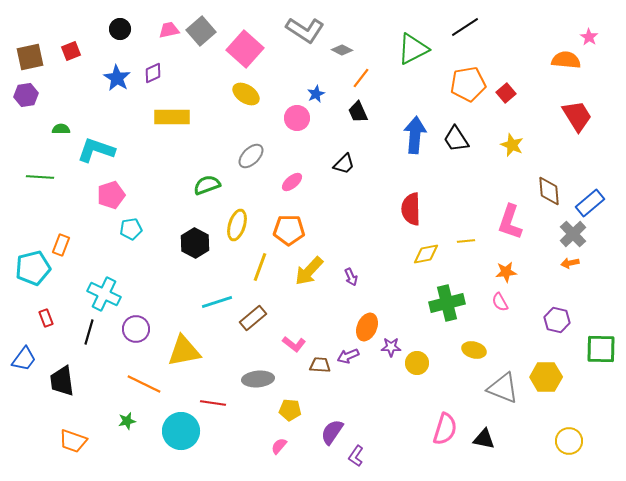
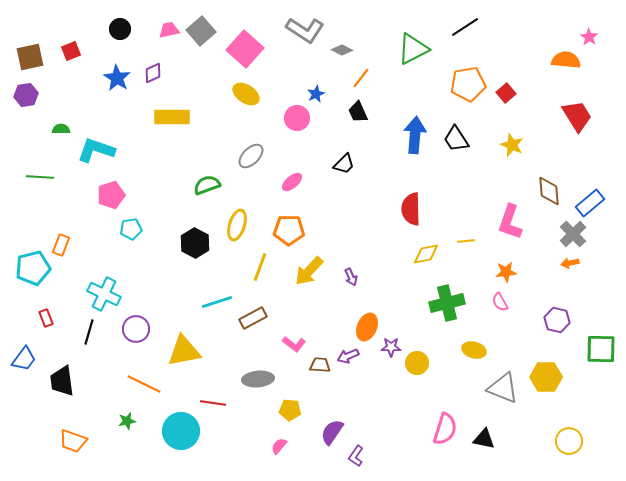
brown rectangle at (253, 318): rotated 12 degrees clockwise
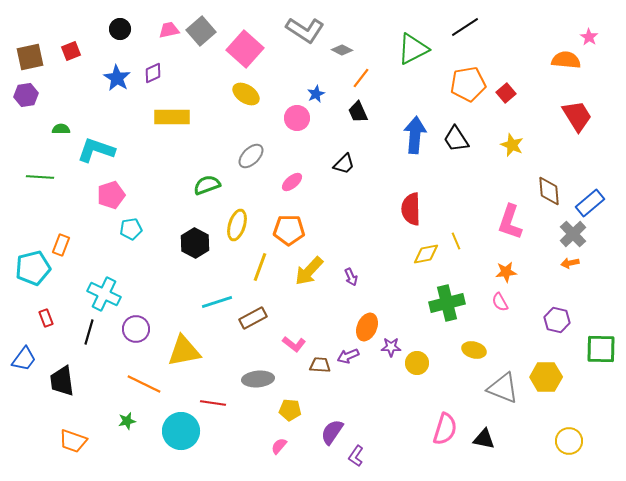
yellow line at (466, 241): moved 10 px left; rotated 72 degrees clockwise
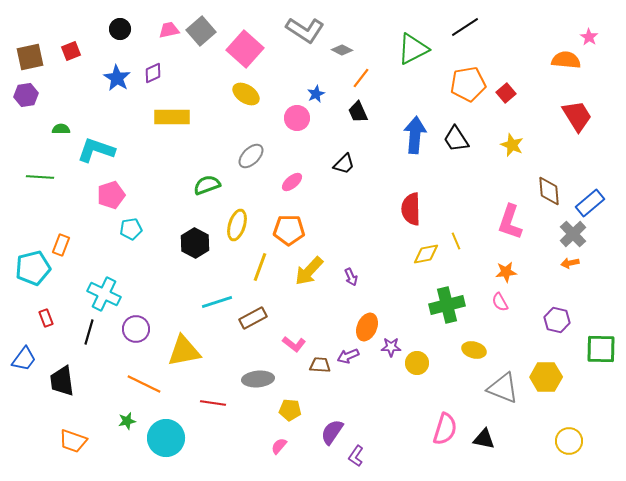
green cross at (447, 303): moved 2 px down
cyan circle at (181, 431): moved 15 px left, 7 px down
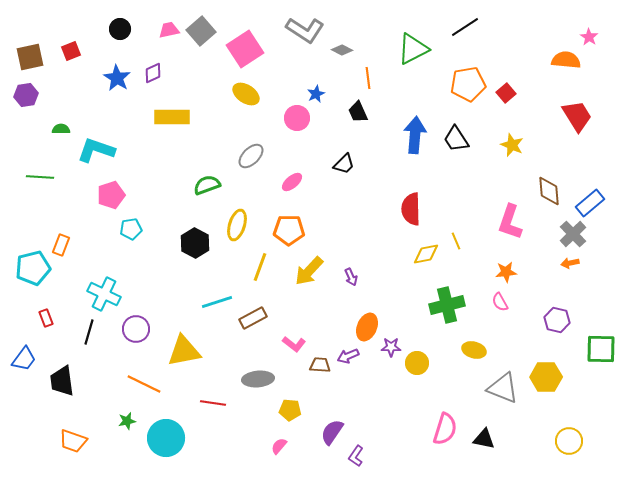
pink square at (245, 49): rotated 15 degrees clockwise
orange line at (361, 78): moved 7 px right; rotated 45 degrees counterclockwise
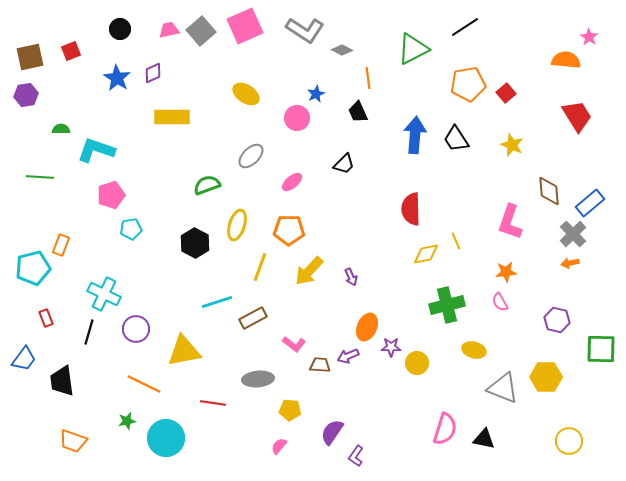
pink square at (245, 49): moved 23 px up; rotated 9 degrees clockwise
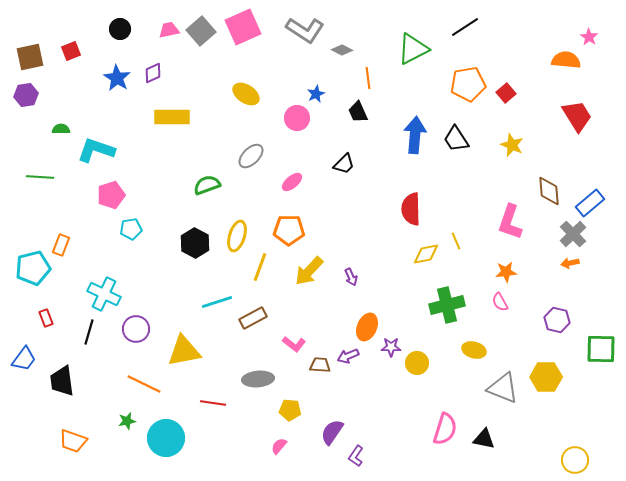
pink square at (245, 26): moved 2 px left, 1 px down
yellow ellipse at (237, 225): moved 11 px down
yellow circle at (569, 441): moved 6 px right, 19 px down
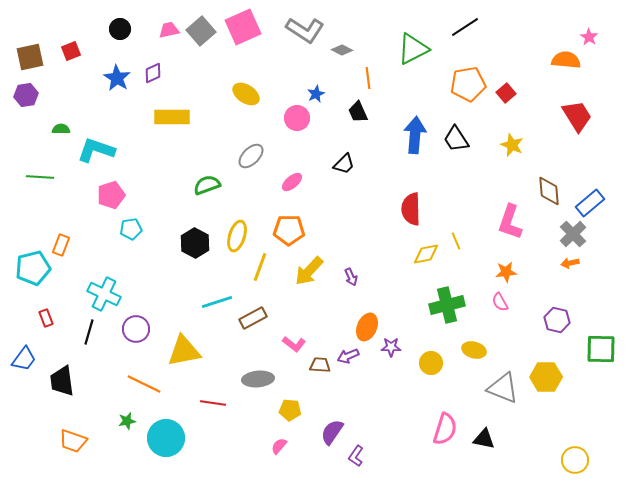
yellow circle at (417, 363): moved 14 px right
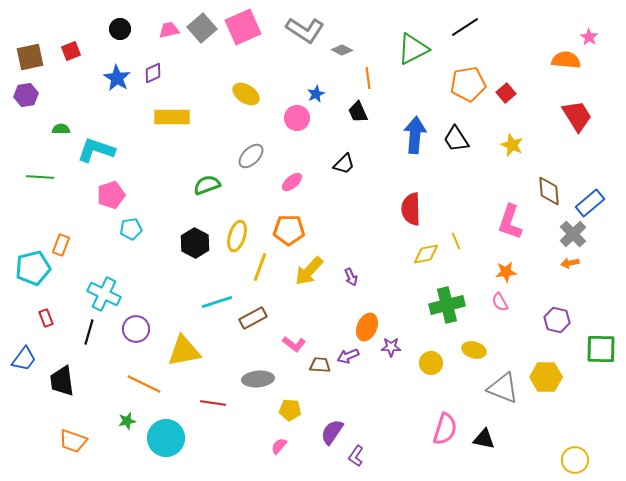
gray square at (201, 31): moved 1 px right, 3 px up
